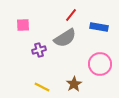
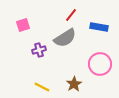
pink square: rotated 16 degrees counterclockwise
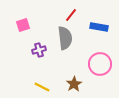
gray semicircle: rotated 65 degrees counterclockwise
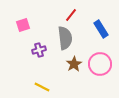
blue rectangle: moved 2 px right, 2 px down; rotated 48 degrees clockwise
brown star: moved 20 px up
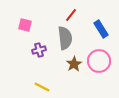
pink square: moved 2 px right; rotated 32 degrees clockwise
pink circle: moved 1 px left, 3 px up
